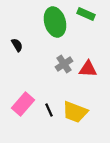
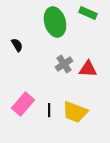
green rectangle: moved 2 px right, 1 px up
black line: rotated 24 degrees clockwise
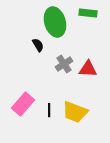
green rectangle: rotated 18 degrees counterclockwise
black semicircle: moved 21 px right
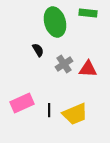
black semicircle: moved 5 px down
pink rectangle: moved 1 px left, 1 px up; rotated 25 degrees clockwise
yellow trapezoid: moved 2 px down; rotated 44 degrees counterclockwise
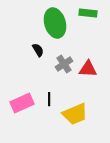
green ellipse: moved 1 px down
black line: moved 11 px up
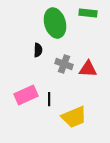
black semicircle: rotated 32 degrees clockwise
gray cross: rotated 36 degrees counterclockwise
pink rectangle: moved 4 px right, 8 px up
yellow trapezoid: moved 1 px left, 3 px down
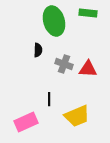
green ellipse: moved 1 px left, 2 px up
pink rectangle: moved 27 px down
yellow trapezoid: moved 3 px right, 1 px up
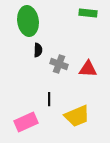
green ellipse: moved 26 px left; rotated 8 degrees clockwise
gray cross: moved 5 px left
